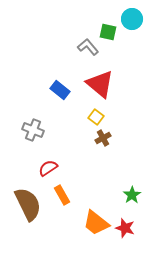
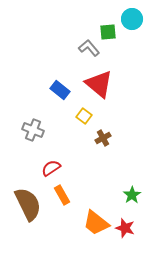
green square: rotated 18 degrees counterclockwise
gray L-shape: moved 1 px right, 1 px down
red triangle: moved 1 px left
yellow square: moved 12 px left, 1 px up
red semicircle: moved 3 px right
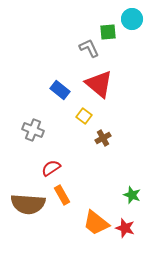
gray L-shape: rotated 15 degrees clockwise
green star: rotated 18 degrees counterclockwise
brown semicircle: rotated 120 degrees clockwise
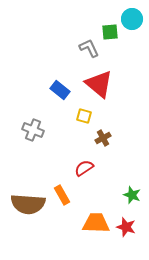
green square: moved 2 px right
yellow square: rotated 21 degrees counterclockwise
red semicircle: moved 33 px right
orange trapezoid: rotated 144 degrees clockwise
red star: moved 1 px right, 1 px up
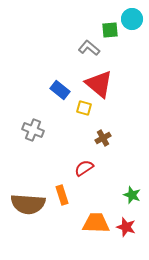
green square: moved 2 px up
gray L-shape: rotated 25 degrees counterclockwise
yellow square: moved 8 px up
orange rectangle: rotated 12 degrees clockwise
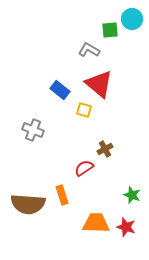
gray L-shape: moved 2 px down; rotated 10 degrees counterclockwise
yellow square: moved 2 px down
brown cross: moved 2 px right, 11 px down
